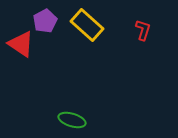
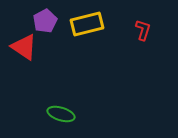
yellow rectangle: moved 1 px up; rotated 56 degrees counterclockwise
red triangle: moved 3 px right, 3 px down
green ellipse: moved 11 px left, 6 px up
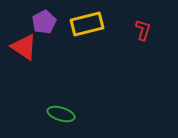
purple pentagon: moved 1 px left, 1 px down
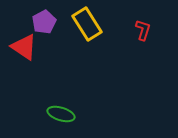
yellow rectangle: rotated 72 degrees clockwise
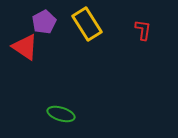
red L-shape: rotated 10 degrees counterclockwise
red triangle: moved 1 px right
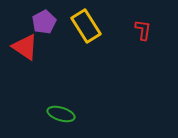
yellow rectangle: moved 1 px left, 2 px down
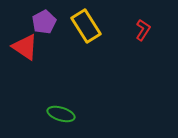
red L-shape: rotated 25 degrees clockwise
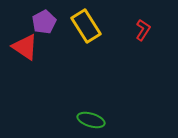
green ellipse: moved 30 px right, 6 px down
